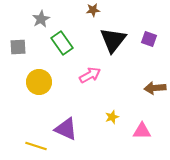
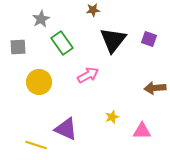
pink arrow: moved 2 px left
yellow line: moved 1 px up
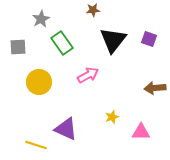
pink triangle: moved 1 px left, 1 px down
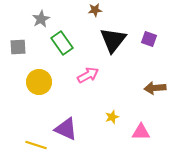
brown star: moved 2 px right
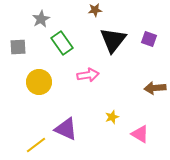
pink arrow: rotated 20 degrees clockwise
pink triangle: moved 1 px left, 2 px down; rotated 30 degrees clockwise
yellow line: rotated 55 degrees counterclockwise
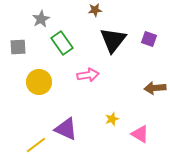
yellow star: moved 2 px down
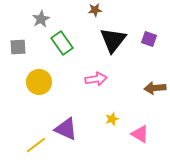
pink arrow: moved 8 px right, 4 px down
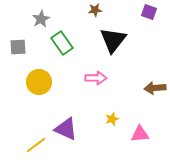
purple square: moved 27 px up
pink arrow: moved 1 px up; rotated 10 degrees clockwise
pink triangle: rotated 36 degrees counterclockwise
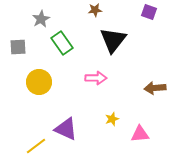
yellow line: moved 1 px down
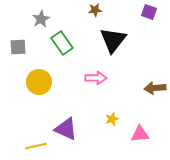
yellow line: rotated 25 degrees clockwise
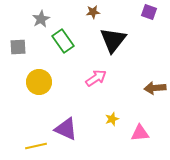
brown star: moved 2 px left, 2 px down
green rectangle: moved 1 px right, 2 px up
pink arrow: rotated 35 degrees counterclockwise
pink triangle: moved 1 px up
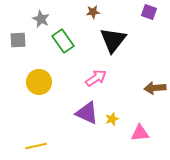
gray star: rotated 18 degrees counterclockwise
gray square: moved 7 px up
purple triangle: moved 21 px right, 16 px up
